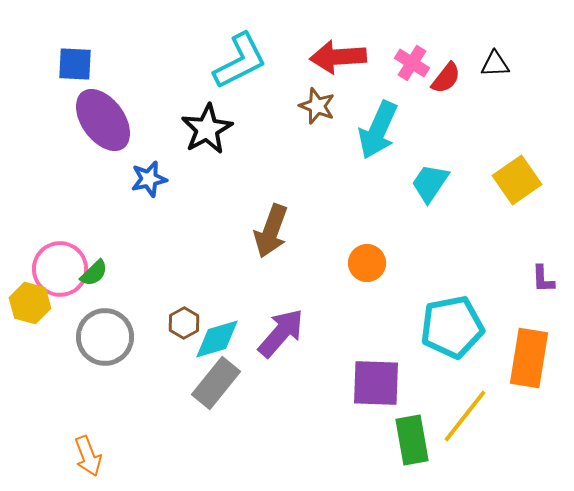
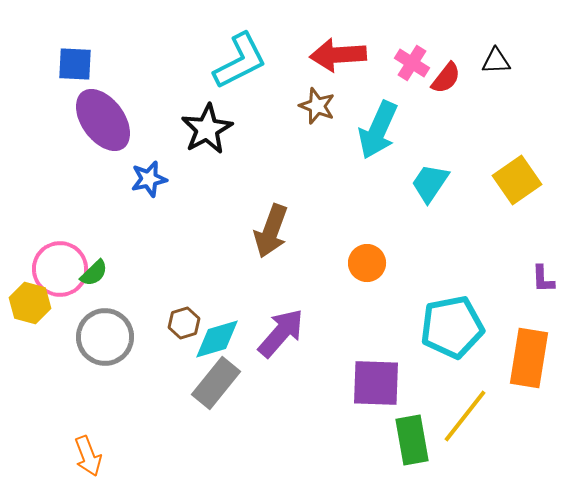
red arrow: moved 2 px up
black triangle: moved 1 px right, 3 px up
brown hexagon: rotated 12 degrees clockwise
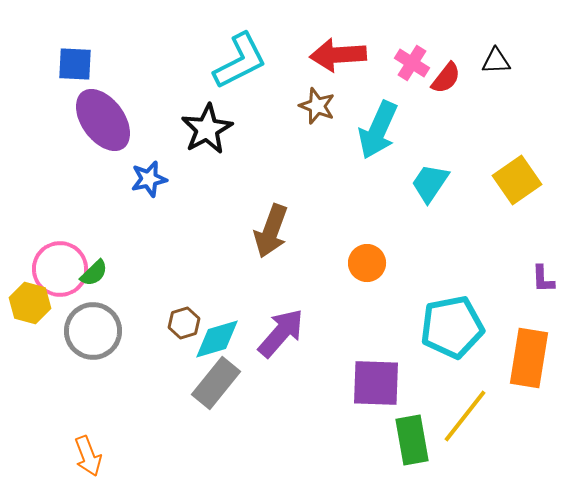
gray circle: moved 12 px left, 6 px up
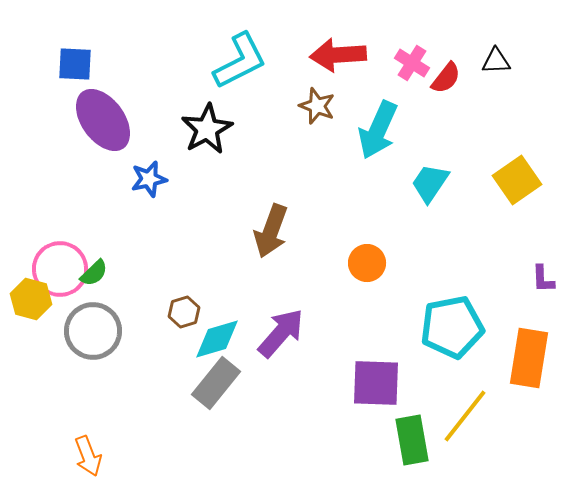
yellow hexagon: moved 1 px right, 4 px up
brown hexagon: moved 11 px up
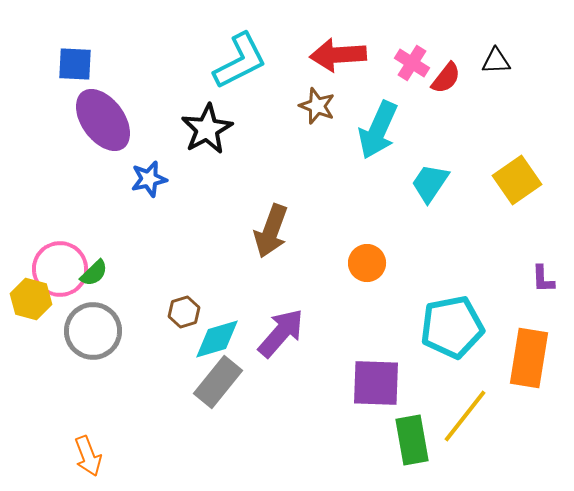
gray rectangle: moved 2 px right, 1 px up
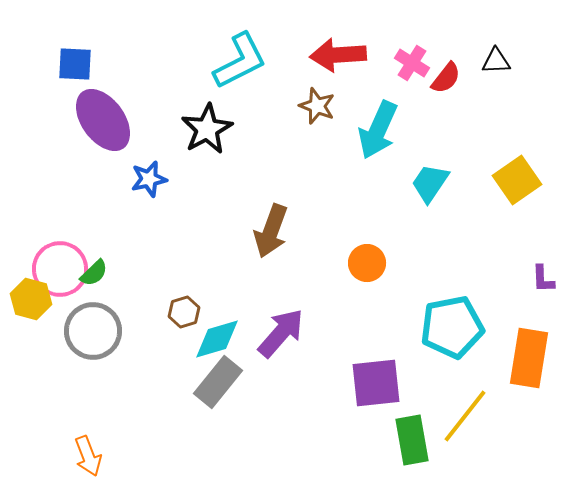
purple square: rotated 8 degrees counterclockwise
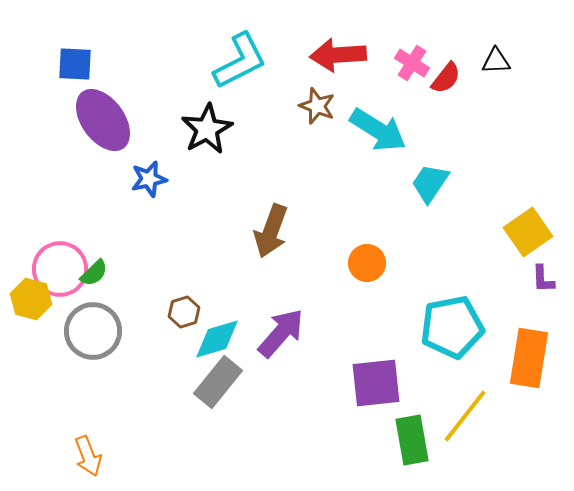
cyan arrow: rotated 82 degrees counterclockwise
yellow square: moved 11 px right, 52 px down
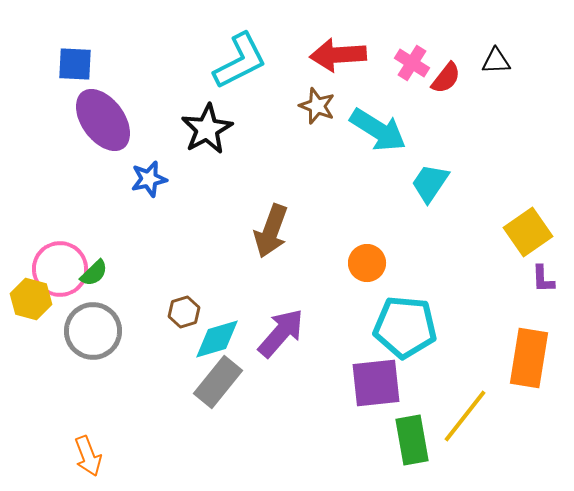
cyan pentagon: moved 47 px left; rotated 16 degrees clockwise
